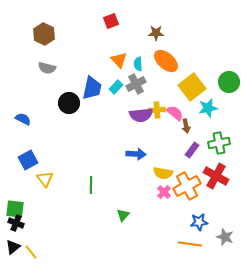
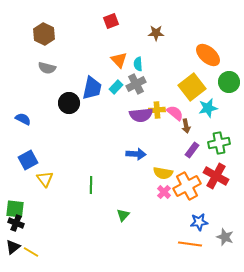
orange ellipse: moved 42 px right, 6 px up
yellow line: rotated 21 degrees counterclockwise
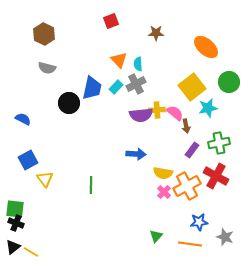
orange ellipse: moved 2 px left, 8 px up
green triangle: moved 33 px right, 21 px down
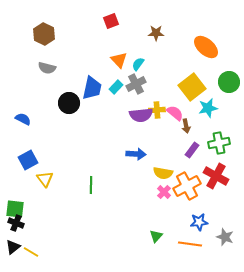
cyan semicircle: rotated 40 degrees clockwise
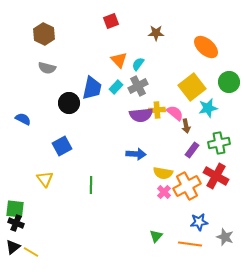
gray cross: moved 2 px right, 2 px down
blue square: moved 34 px right, 14 px up
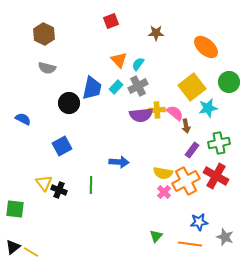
blue arrow: moved 17 px left, 8 px down
yellow triangle: moved 1 px left, 4 px down
orange cross: moved 1 px left, 5 px up
black cross: moved 43 px right, 33 px up
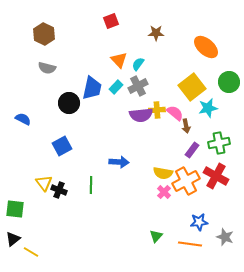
black triangle: moved 8 px up
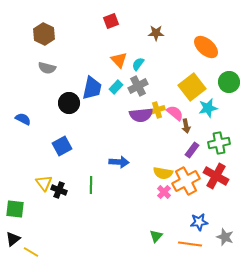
yellow cross: rotated 14 degrees counterclockwise
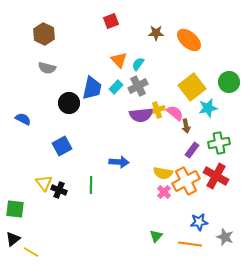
orange ellipse: moved 17 px left, 7 px up
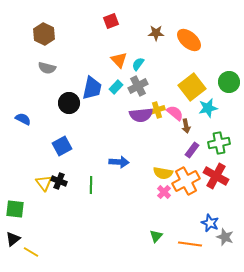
black cross: moved 9 px up
blue star: moved 11 px right, 1 px down; rotated 30 degrees clockwise
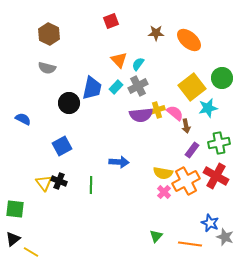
brown hexagon: moved 5 px right
green circle: moved 7 px left, 4 px up
